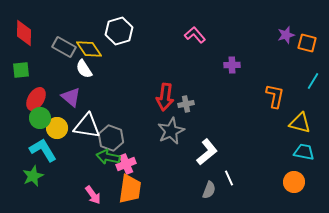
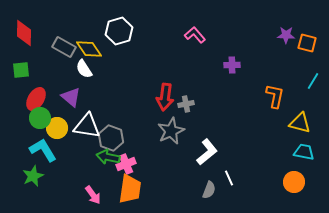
purple star: rotated 18 degrees clockwise
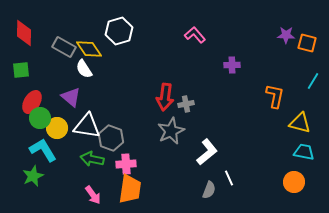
red ellipse: moved 4 px left, 3 px down
green arrow: moved 16 px left, 2 px down
pink cross: rotated 18 degrees clockwise
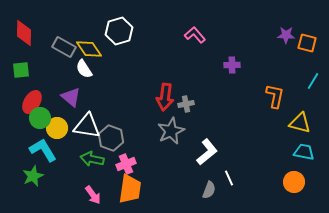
pink cross: rotated 18 degrees counterclockwise
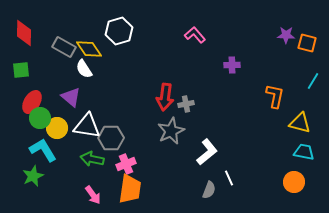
gray hexagon: rotated 20 degrees counterclockwise
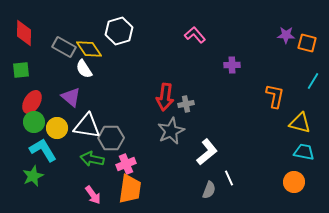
green circle: moved 6 px left, 4 px down
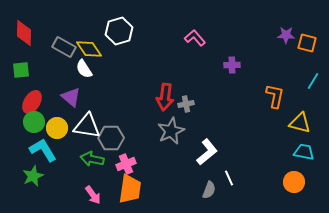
pink L-shape: moved 3 px down
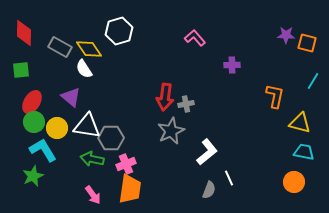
gray rectangle: moved 4 px left
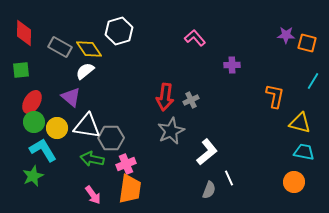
white semicircle: moved 1 px right, 2 px down; rotated 84 degrees clockwise
gray cross: moved 5 px right, 4 px up; rotated 14 degrees counterclockwise
